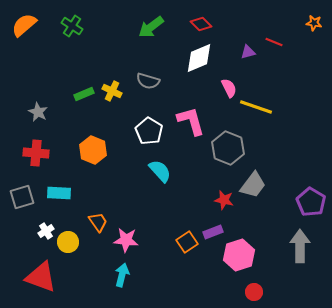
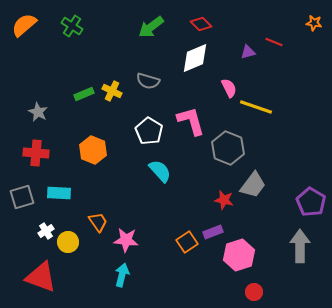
white diamond: moved 4 px left
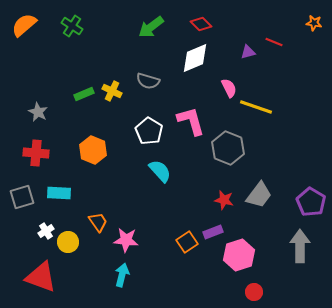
gray trapezoid: moved 6 px right, 10 px down
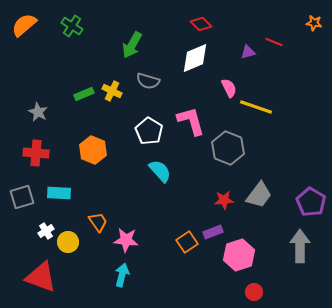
green arrow: moved 19 px left, 18 px down; rotated 24 degrees counterclockwise
red star: rotated 18 degrees counterclockwise
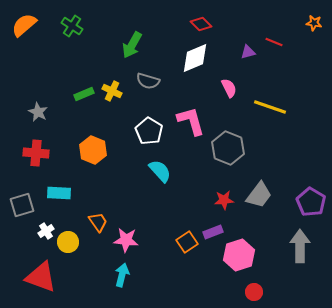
yellow line: moved 14 px right
gray square: moved 8 px down
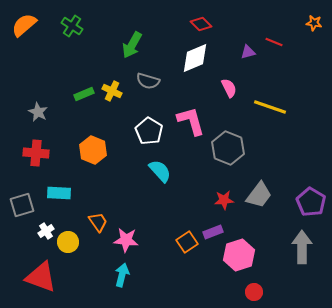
gray arrow: moved 2 px right, 1 px down
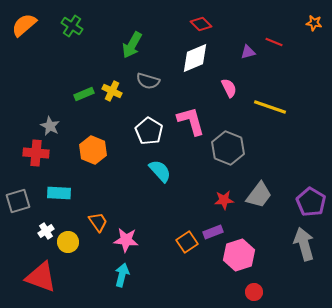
gray star: moved 12 px right, 14 px down
gray square: moved 4 px left, 4 px up
gray arrow: moved 2 px right, 3 px up; rotated 16 degrees counterclockwise
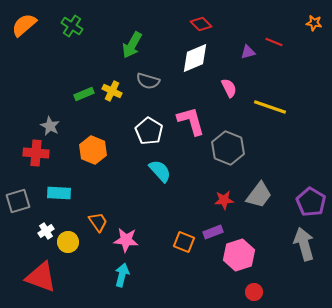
orange square: moved 3 px left; rotated 35 degrees counterclockwise
